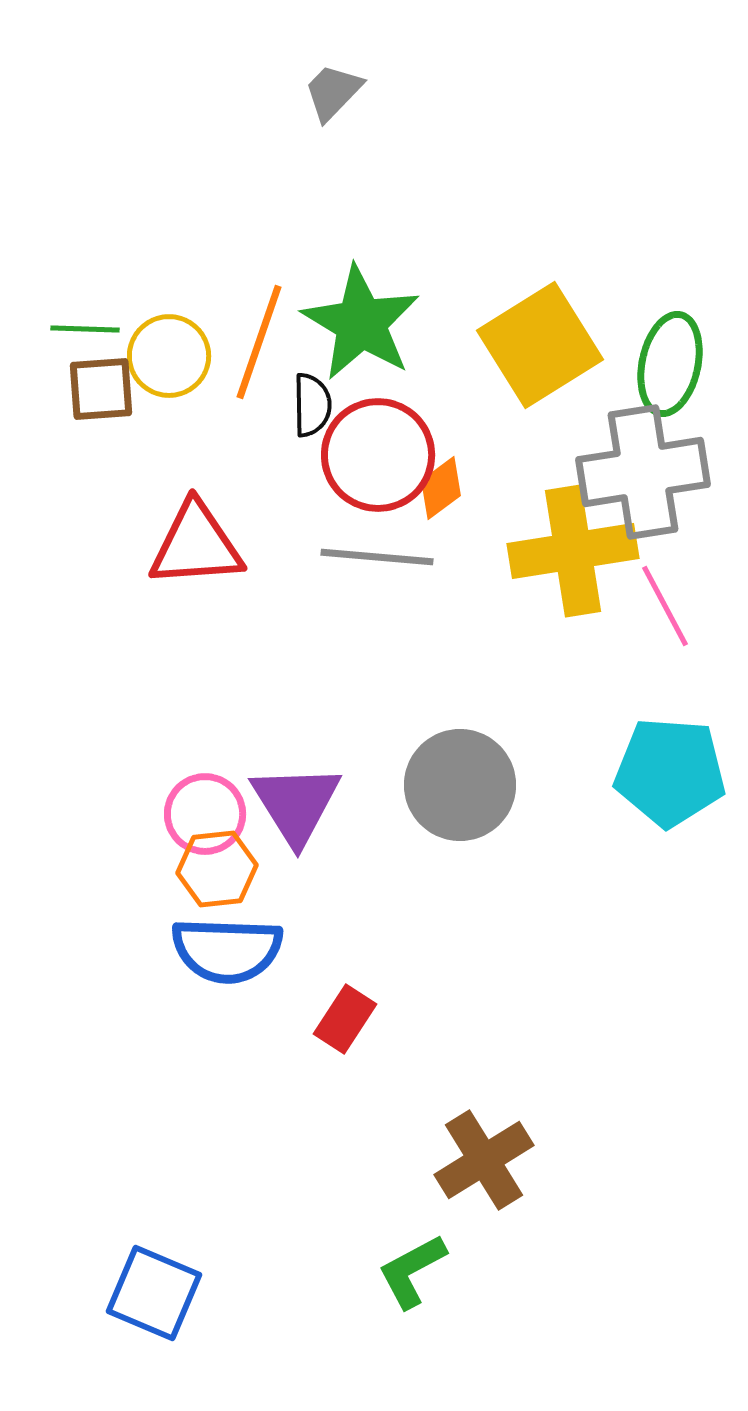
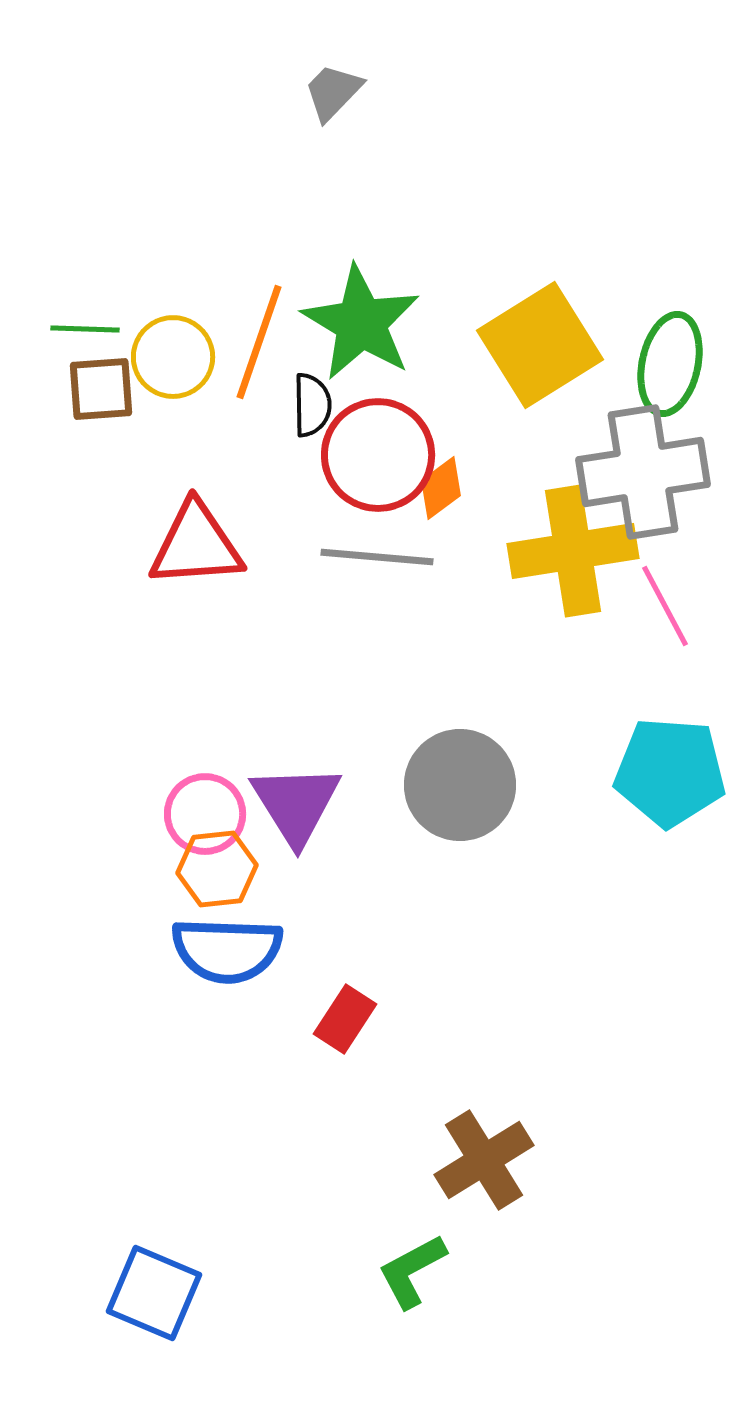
yellow circle: moved 4 px right, 1 px down
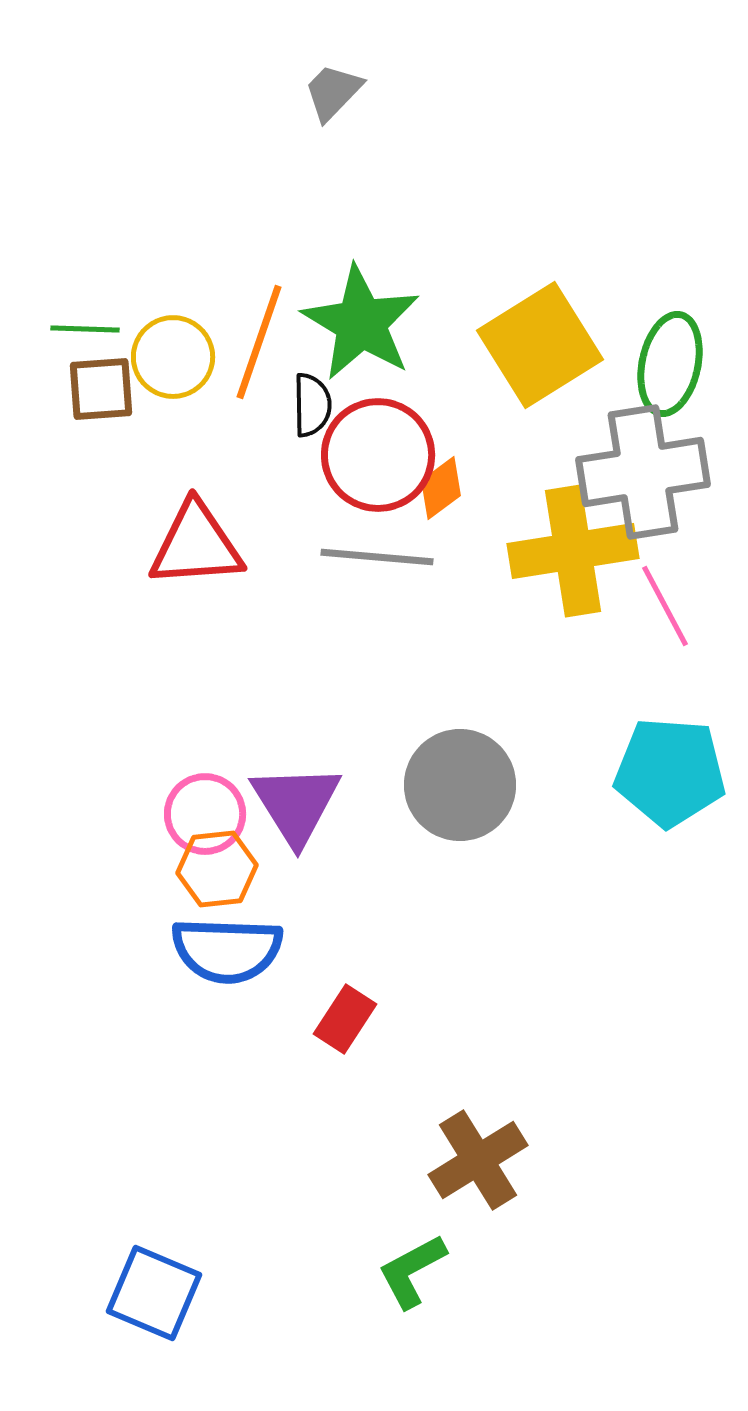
brown cross: moved 6 px left
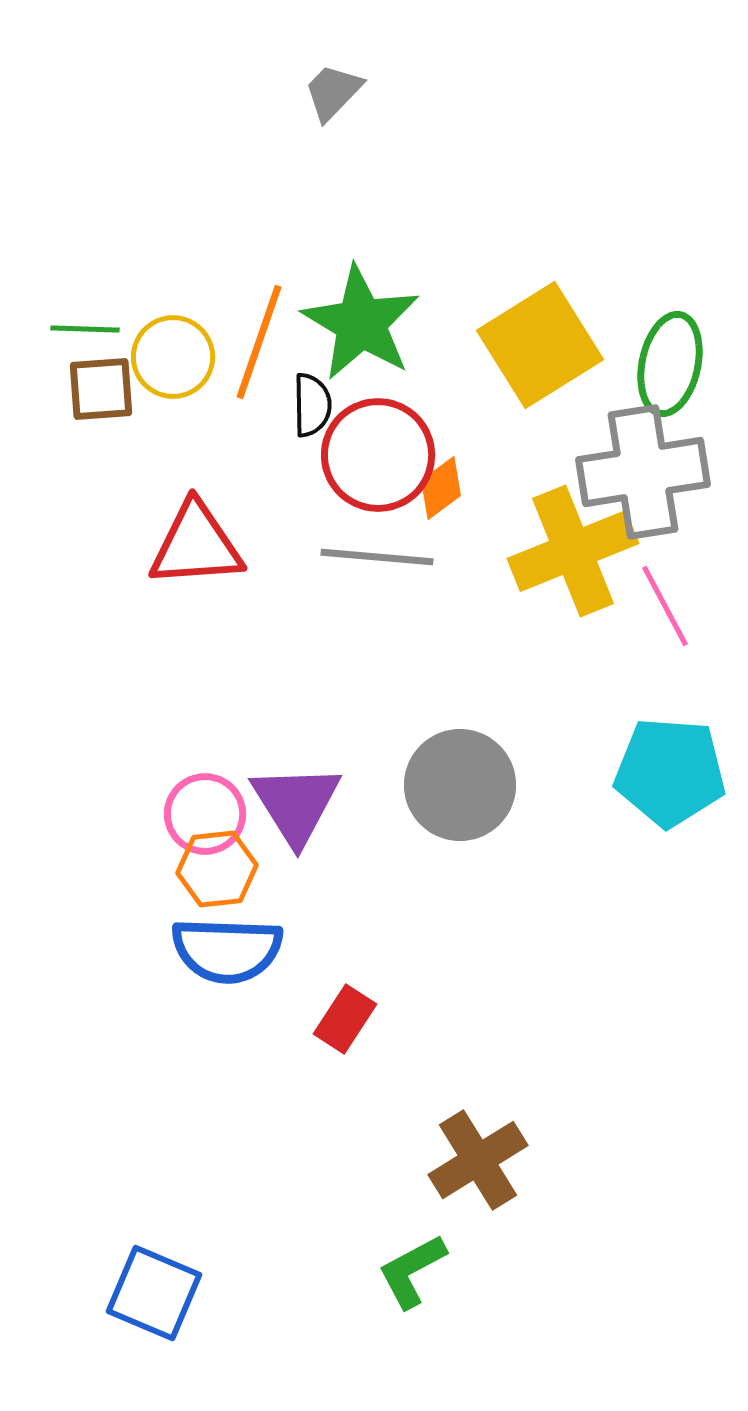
yellow cross: rotated 13 degrees counterclockwise
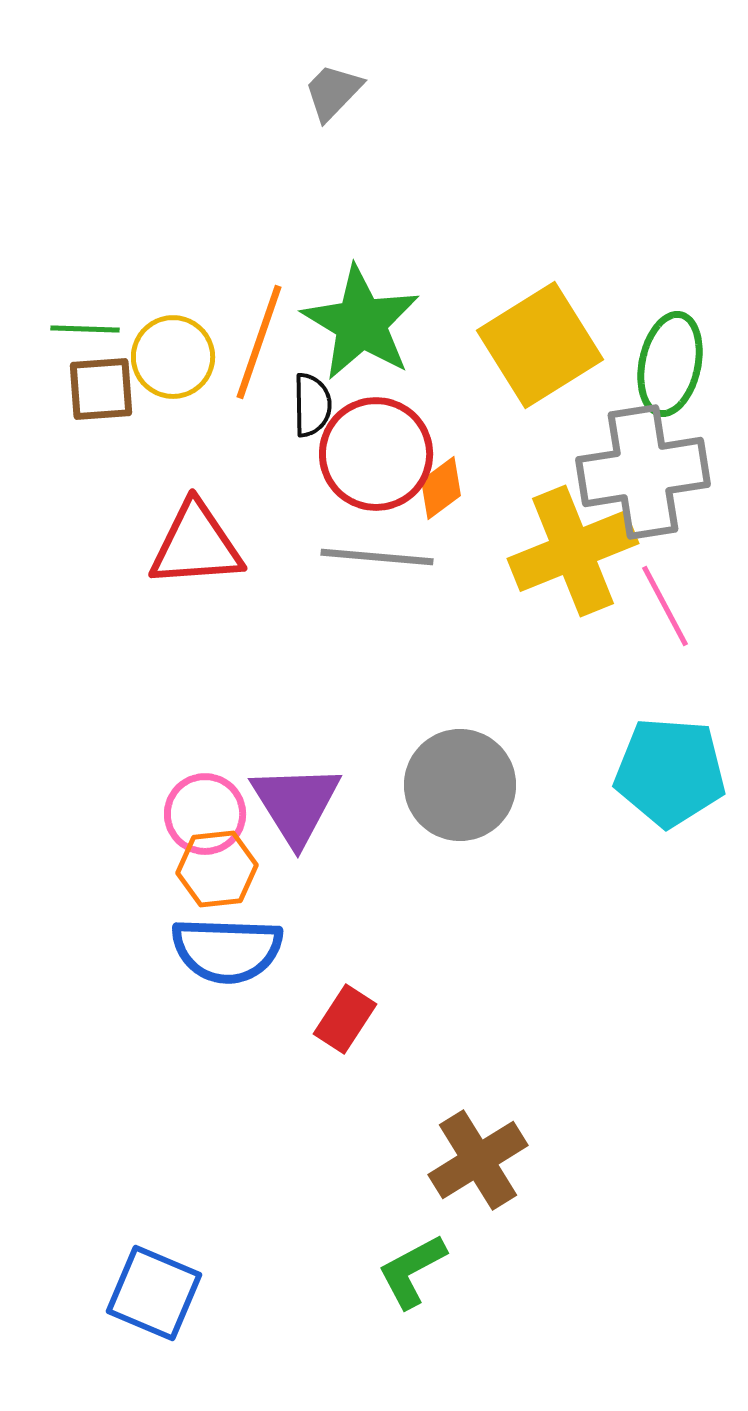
red circle: moved 2 px left, 1 px up
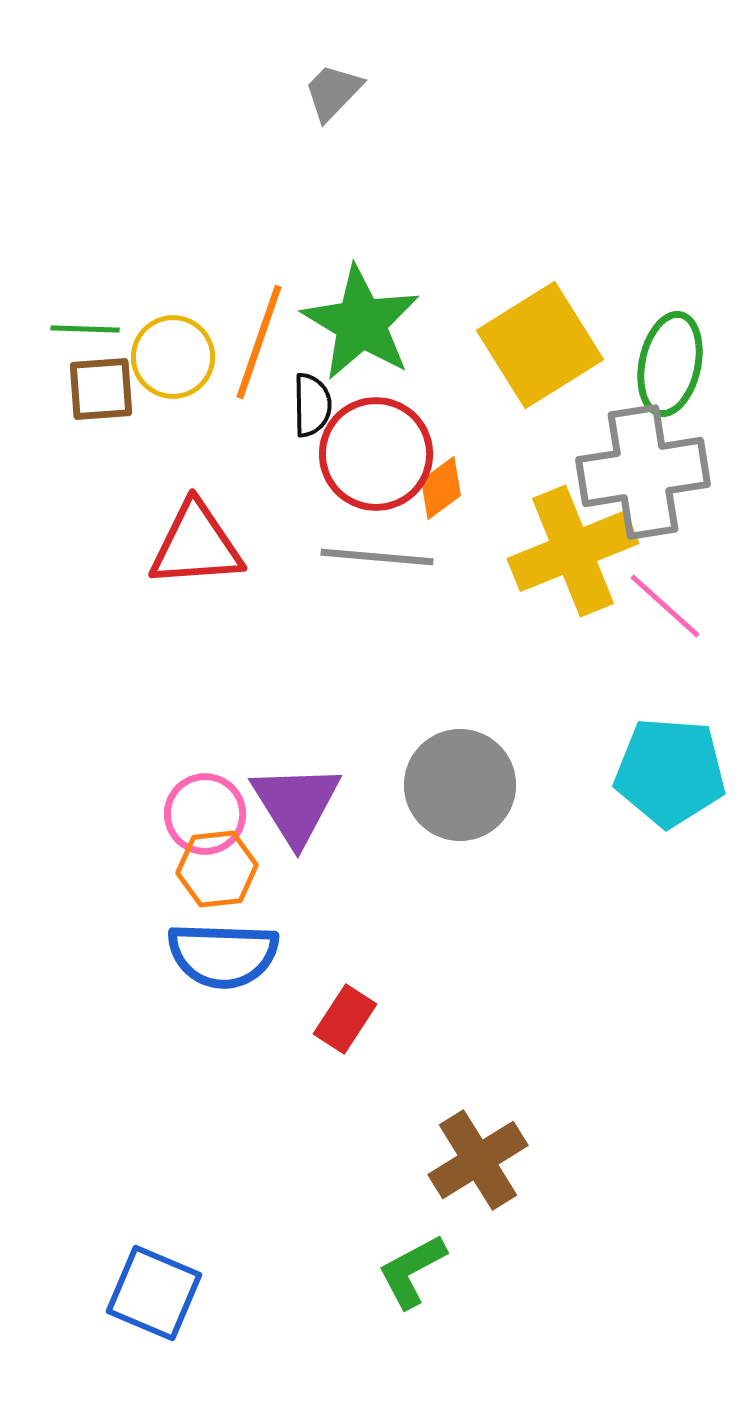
pink line: rotated 20 degrees counterclockwise
blue semicircle: moved 4 px left, 5 px down
